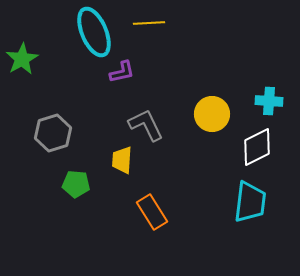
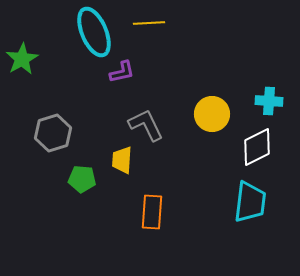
green pentagon: moved 6 px right, 5 px up
orange rectangle: rotated 36 degrees clockwise
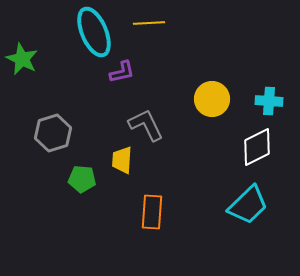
green star: rotated 16 degrees counterclockwise
yellow circle: moved 15 px up
cyan trapezoid: moved 2 px left, 3 px down; rotated 39 degrees clockwise
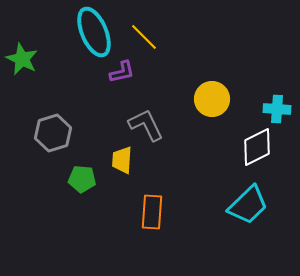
yellow line: moved 5 px left, 14 px down; rotated 48 degrees clockwise
cyan cross: moved 8 px right, 8 px down
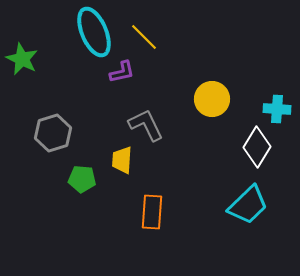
white diamond: rotated 33 degrees counterclockwise
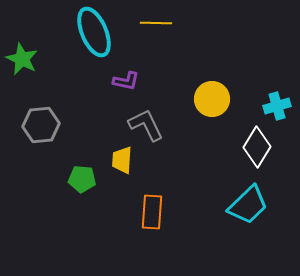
yellow line: moved 12 px right, 14 px up; rotated 44 degrees counterclockwise
purple L-shape: moved 4 px right, 9 px down; rotated 24 degrees clockwise
cyan cross: moved 3 px up; rotated 20 degrees counterclockwise
gray hexagon: moved 12 px left, 8 px up; rotated 12 degrees clockwise
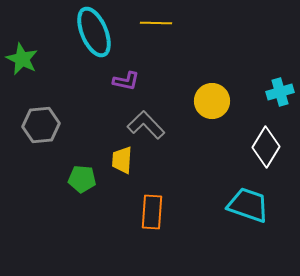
yellow circle: moved 2 px down
cyan cross: moved 3 px right, 14 px up
gray L-shape: rotated 18 degrees counterclockwise
white diamond: moved 9 px right
cyan trapezoid: rotated 117 degrees counterclockwise
